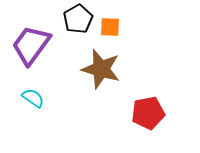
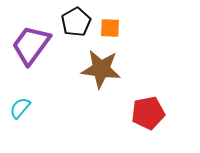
black pentagon: moved 2 px left, 3 px down
orange square: moved 1 px down
brown star: rotated 9 degrees counterclockwise
cyan semicircle: moved 13 px left, 10 px down; rotated 85 degrees counterclockwise
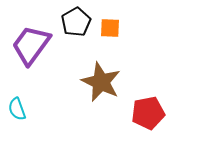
brown star: moved 13 px down; rotated 18 degrees clockwise
cyan semicircle: moved 3 px left, 1 px down; rotated 60 degrees counterclockwise
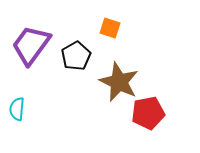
black pentagon: moved 34 px down
orange square: rotated 15 degrees clockwise
brown star: moved 18 px right
cyan semicircle: rotated 25 degrees clockwise
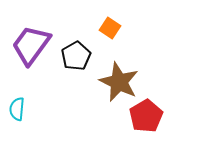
orange square: rotated 15 degrees clockwise
red pentagon: moved 2 px left, 3 px down; rotated 20 degrees counterclockwise
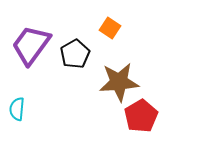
black pentagon: moved 1 px left, 2 px up
brown star: rotated 30 degrees counterclockwise
red pentagon: moved 5 px left
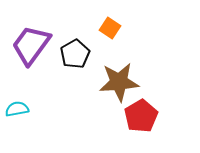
cyan semicircle: rotated 75 degrees clockwise
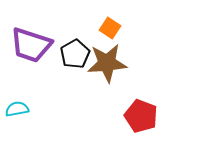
purple trapezoid: rotated 108 degrees counterclockwise
brown star: moved 12 px left, 19 px up
red pentagon: rotated 20 degrees counterclockwise
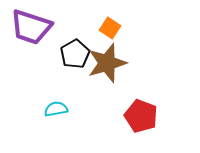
purple trapezoid: moved 18 px up
brown star: rotated 12 degrees counterclockwise
cyan semicircle: moved 39 px right
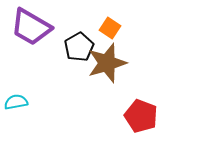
purple trapezoid: rotated 12 degrees clockwise
black pentagon: moved 4 px right, 7 px up
cyan semicircle: moved 40 px left, 7 px up
